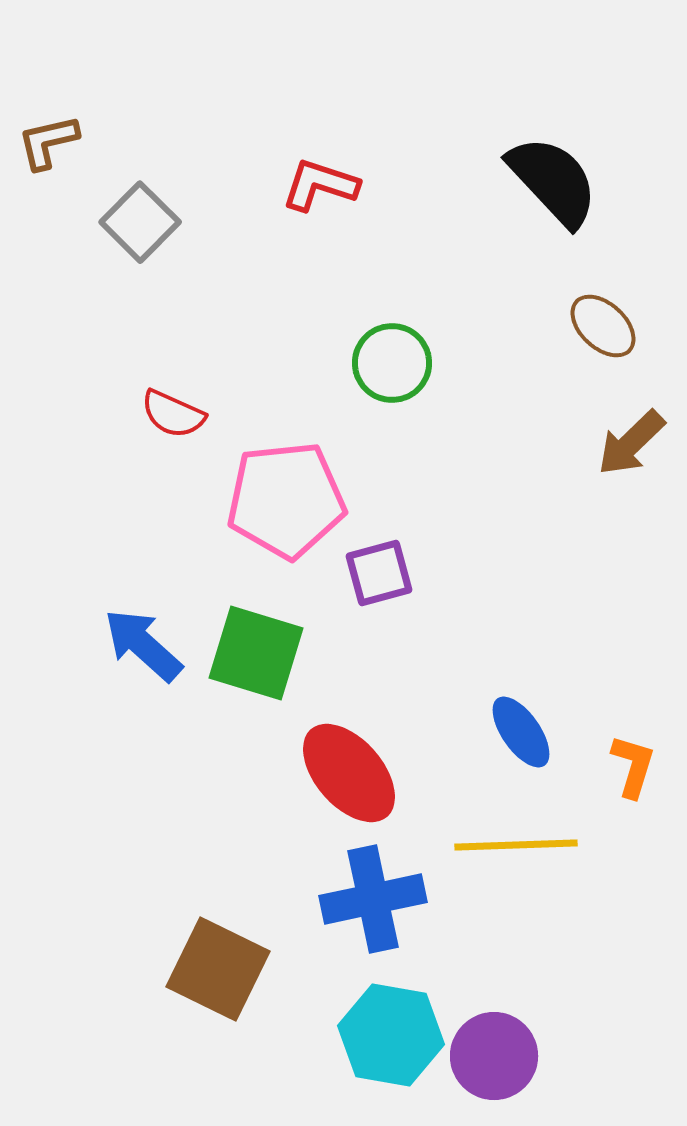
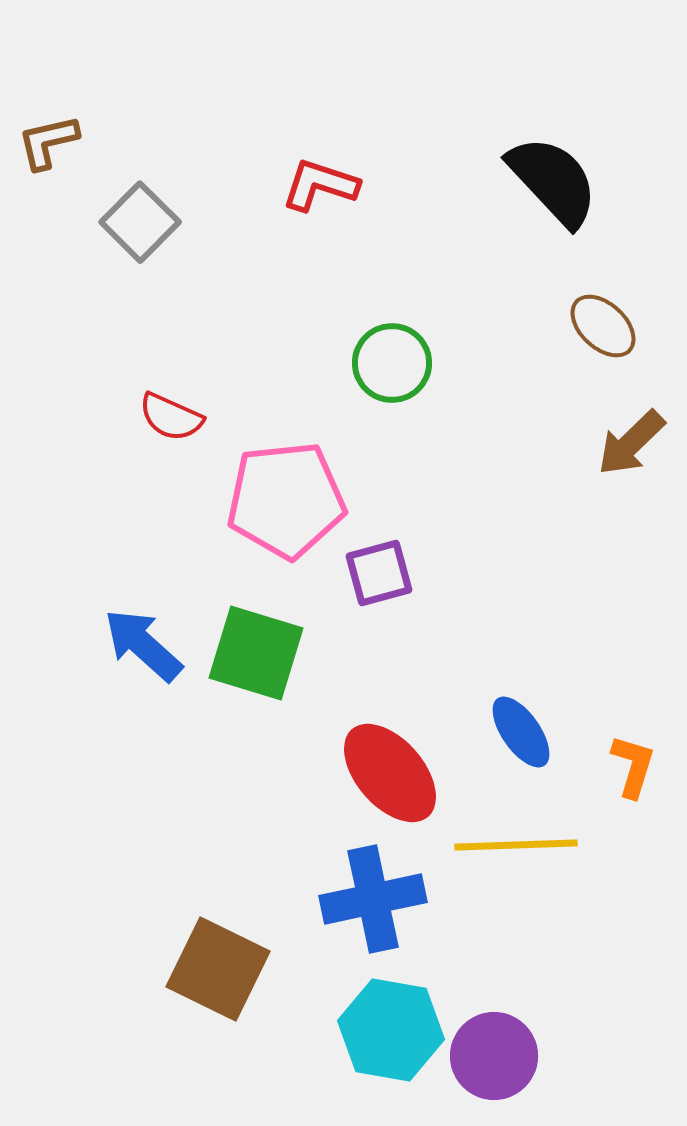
red semicircle: moved 2 px left, 3 px down
red ellipse: moved 41 px right
cyan hexagon: moved 5 px up
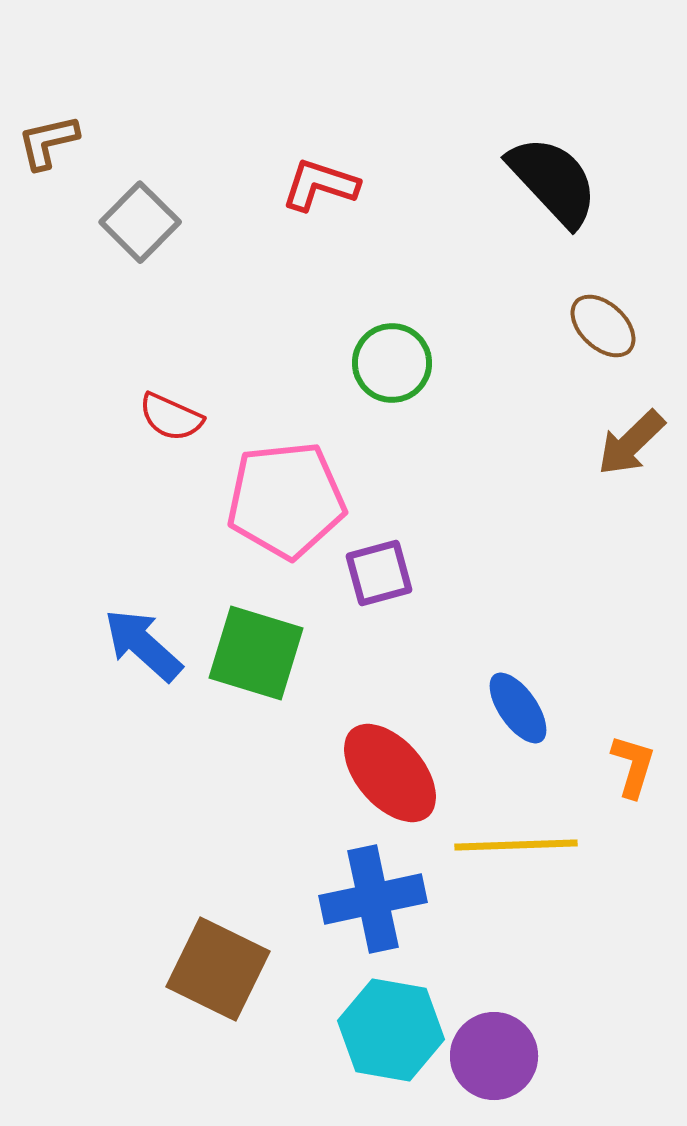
blue ellipse: moved 3 px left, 24 px up
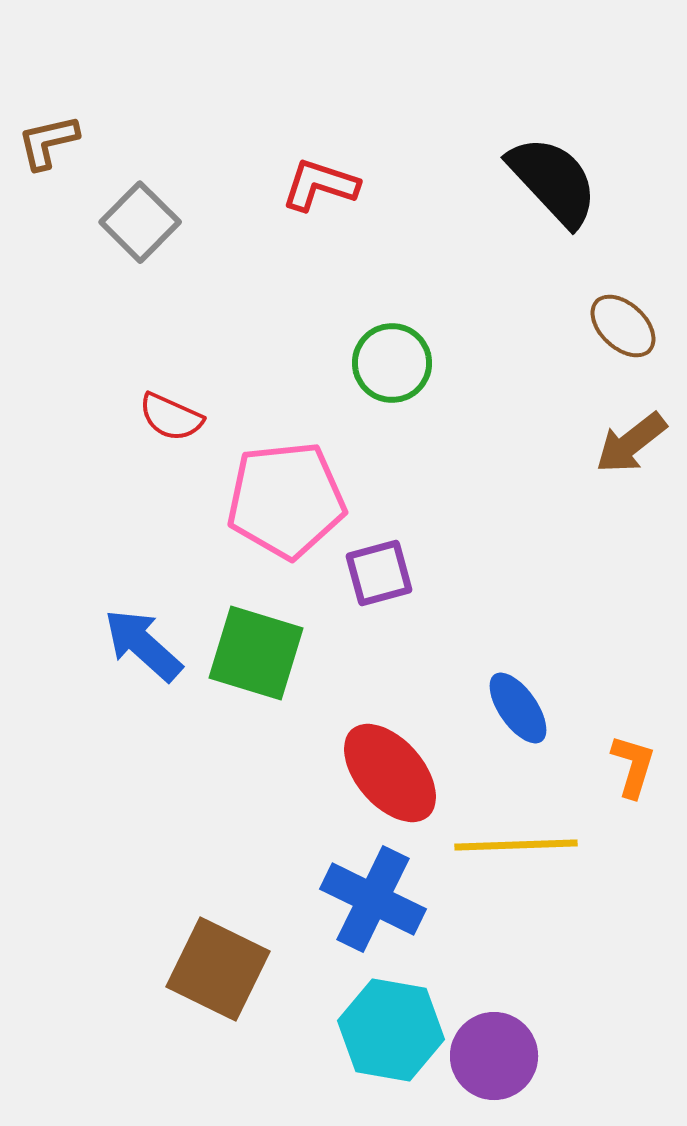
brown ellipse: moved 20 px right
brown arrow: rotated 6 degrees clockwise
blue cross: rotated 38 degrees clockwise
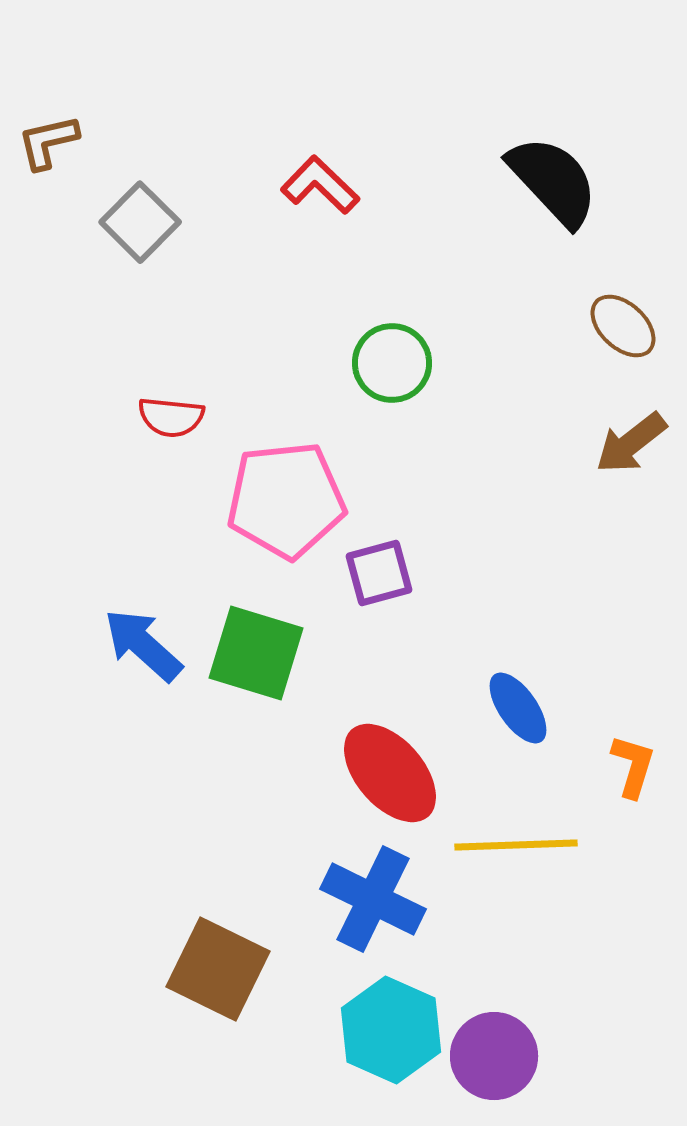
red L-shape: rotated 26 degrees clockwise
red semicircle: rotated 18 degrees counterclockwise
cyan hexagon: rotated 14 degrees clockwise
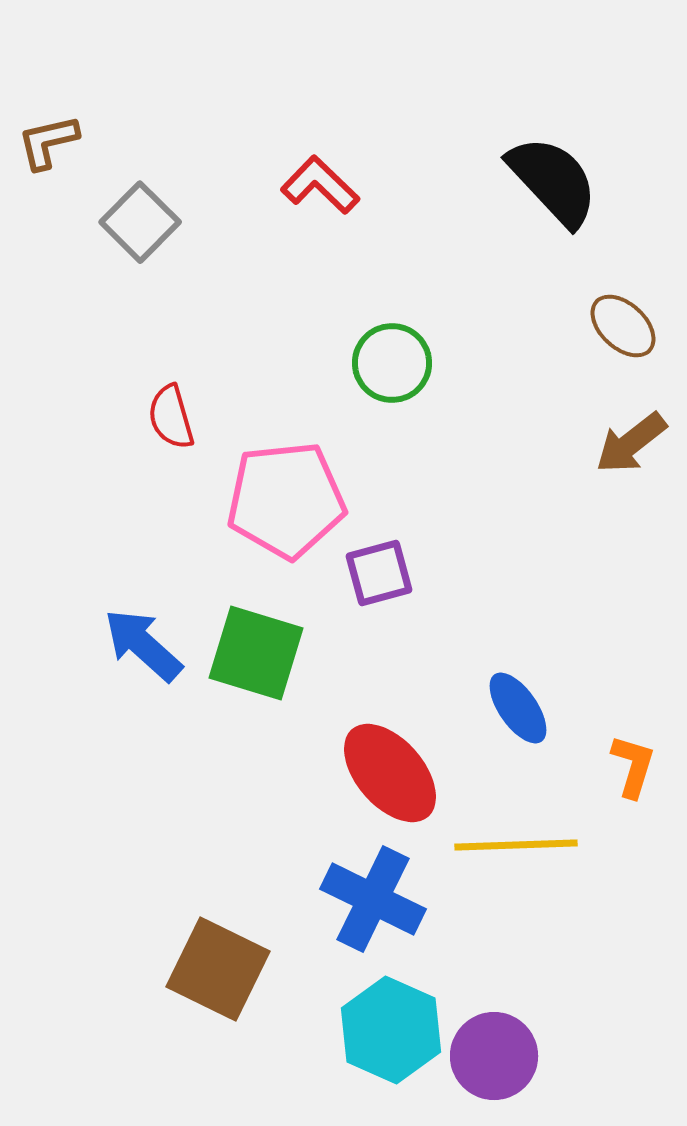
red semicircle: rotated 68 degrees clockwise
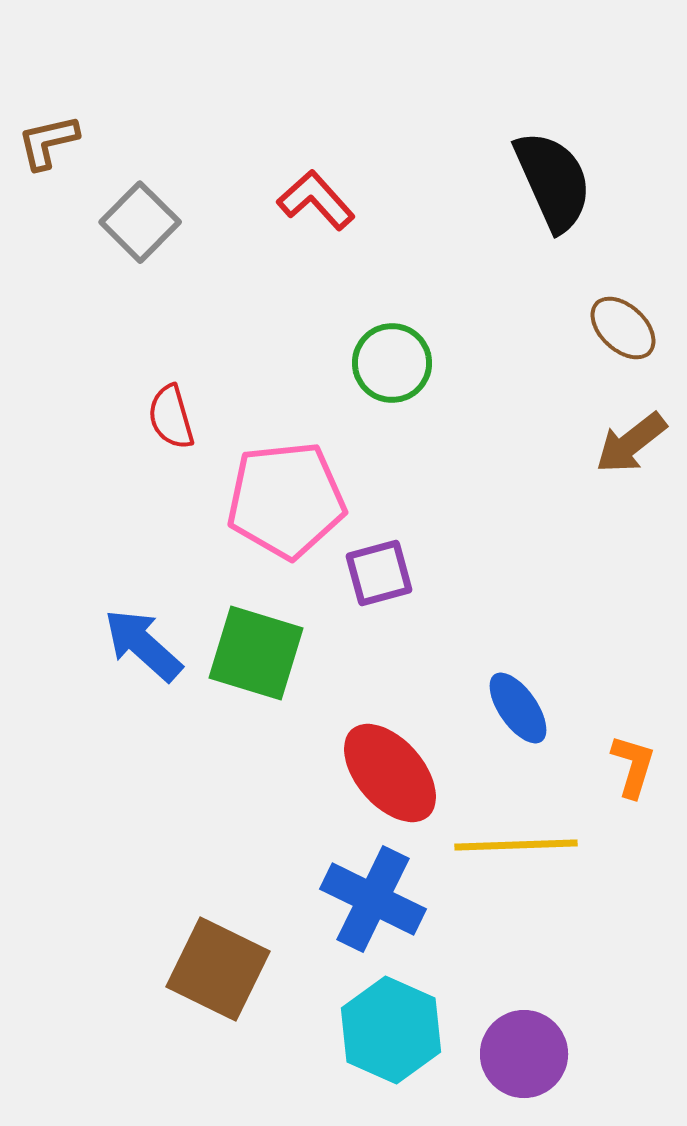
black semicircle: rotated 19 degrees clockwise
red L-shape: moved 4 px left, 15 px down; rotated 4 degrees clockwise
brown ellipse: moved 2 px down
purple circle: moved 30 px right, 2 px up
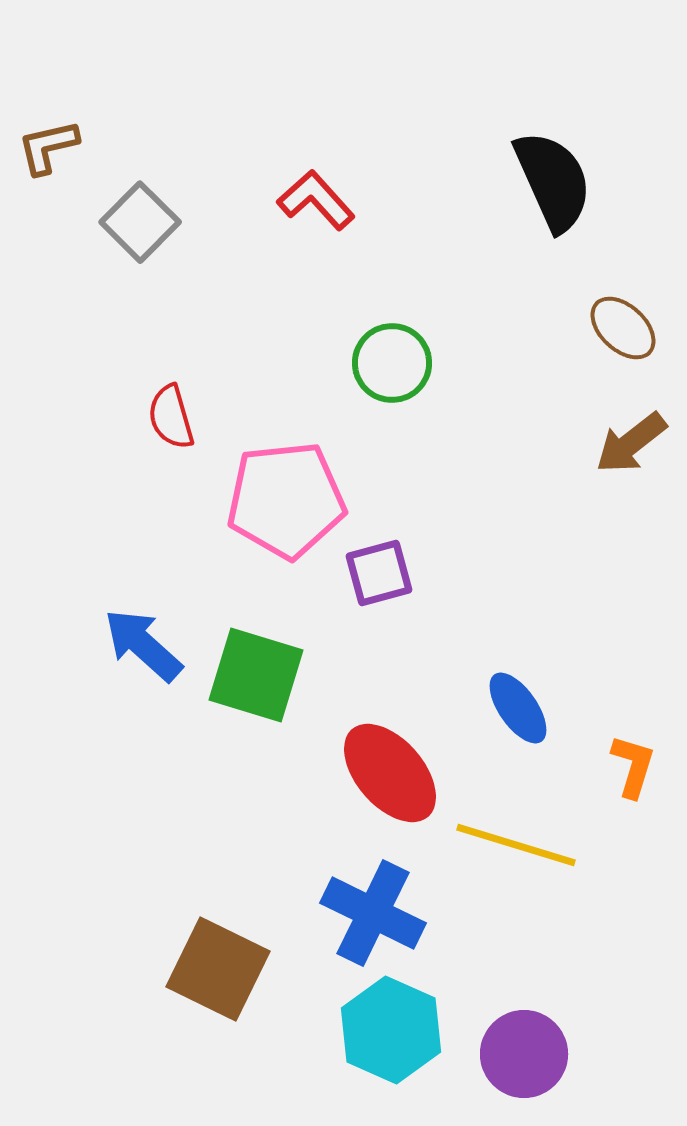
brown L-shape: moved 5 px down
green square: moved 22 px down
yellow line: rotated 19 degrees clockwise
blue cross: moved 14 px down
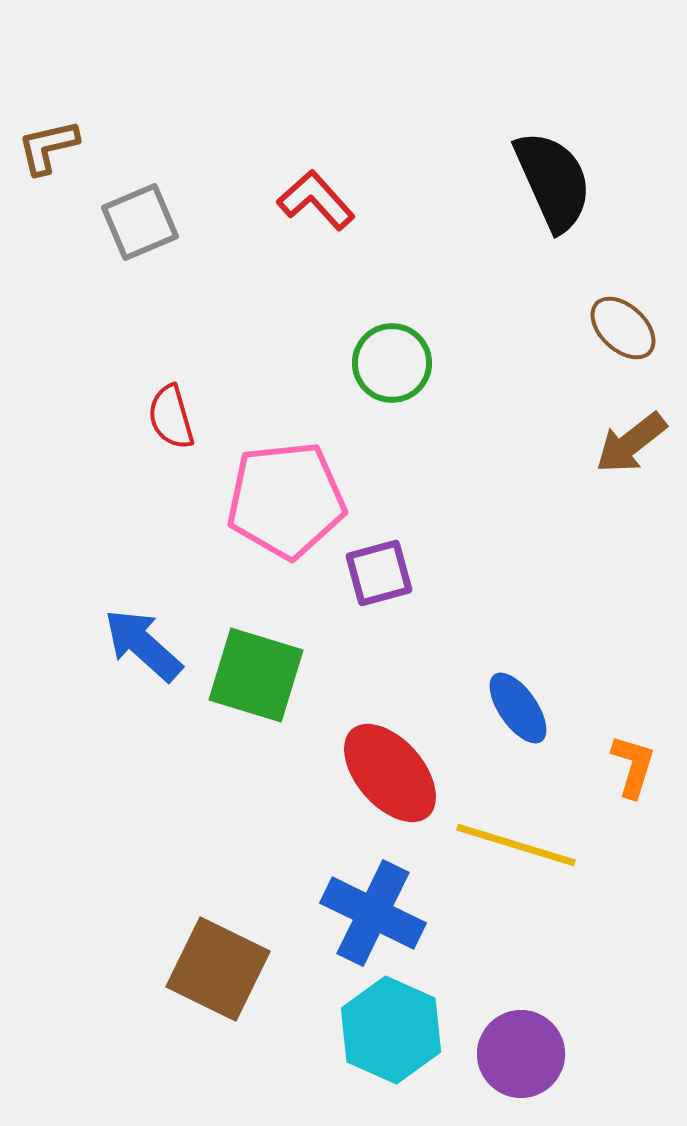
gray square: rotated 22 degrees clockwise
purple circle: moved 3 px left
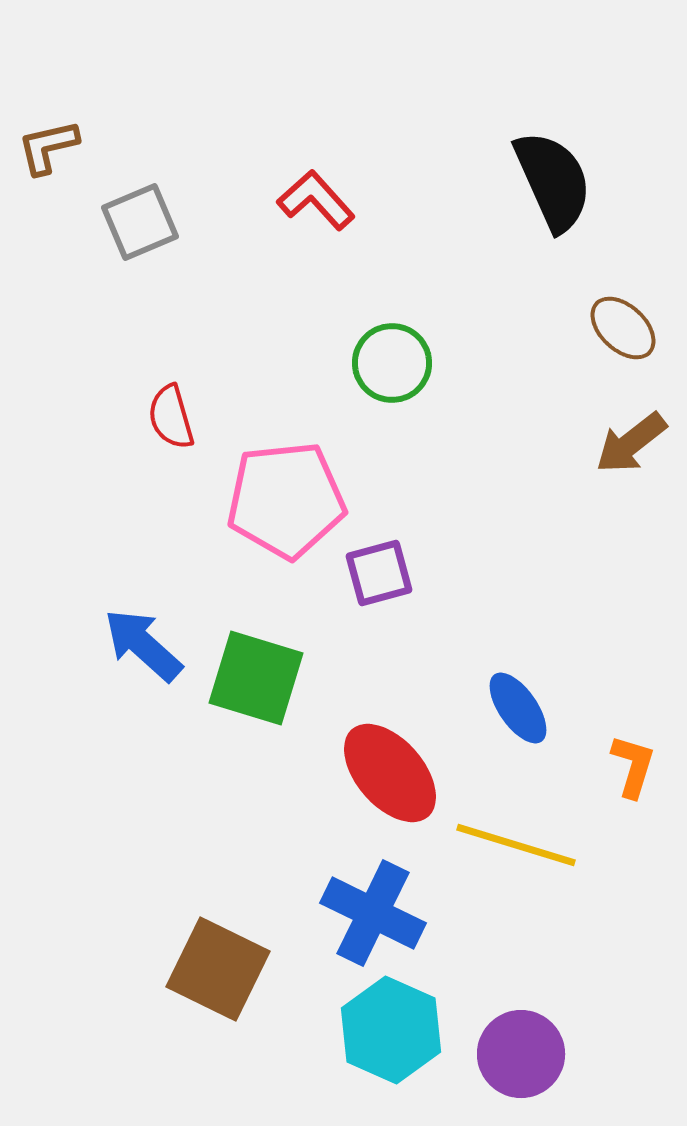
green square: moved 3 px down
